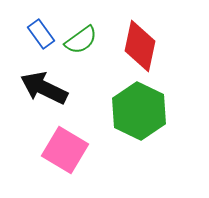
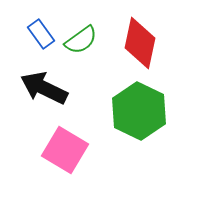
red diamond: moved 3 px up
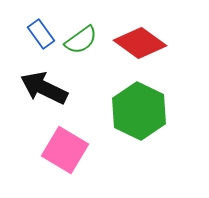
red diamond: rotated 66 degrees counterclockwise
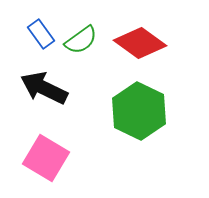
pink square: moved 19 px left, 8 px down
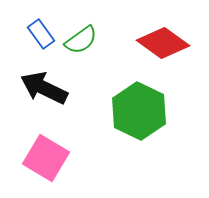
red diamond: moved 23 px right
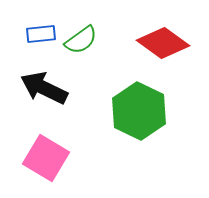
blue rectangle: rotated 60 degrees counterclockwise
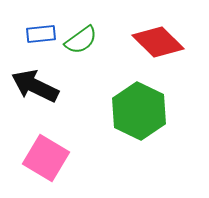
red diamond: moved 5 px left, 1 px up; rotated 9 degrees clockwise
black arrow: moved 9 px left, 2 px up
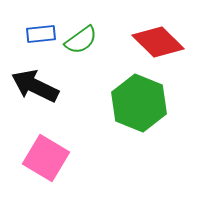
green hexagon: moved 8 px up; rotated 4 degrees counterclockwise
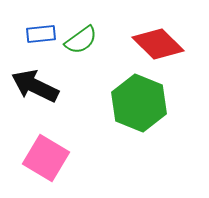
red diamond: moved 2 px down
